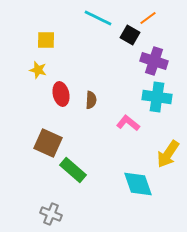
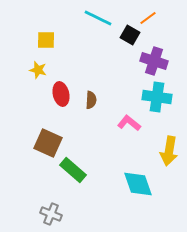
pink L-shape: moved 1 px right
yellow arrow: moved 1 px right, 3 px up; rotated 24 degrees counterclockwise
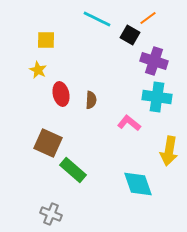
cyan line: moved 1 px left, 1 px down
yellow star: rotated 12 degrees clockwise
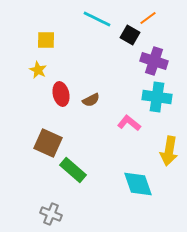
brown semicircle: rotated 60 degrees clockwise
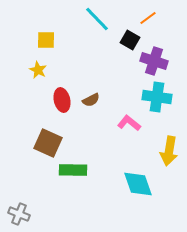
cyan line: rotated 20 degrees clockwise
black square: moved 5 px down
red ellipse: moved 1 px right, 6 px down
green rectangle: rotated 40 degrees counterclockwise
gray cross: moved 32 px left
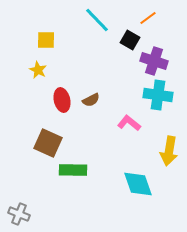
cyan line: moved 1 px down
cyan cross: moved 1 px right, 2 px up
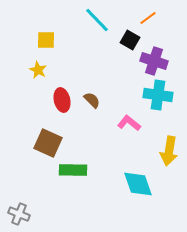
brown semicircle: moved 1 px right; rotated 108 degrees counterclockwise
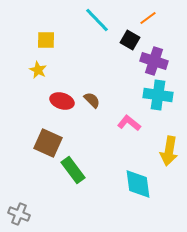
red ellipse: moved 1 px down; rotated 60 degrees counterclockwise
green rectangle: rotated 52 degrees clockwise
cyan diamond: rotated 12 degrees clockwise
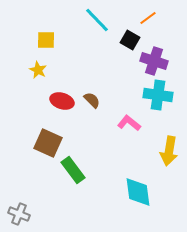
cyan diamond: moved 8 px down
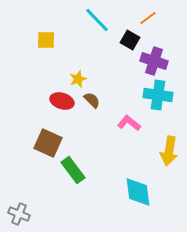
yellow star: moved 40 px right, 9 px down; rotated 24 degrees clockwise
